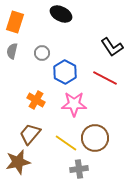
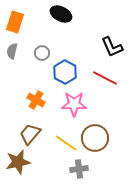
black L-shape: rotated 10 degrees clockwise
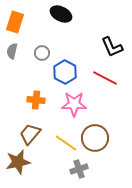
orange cross: rotated 24 degrees counterclockwise
gray cross: rotated 12 degrees counterclockwise
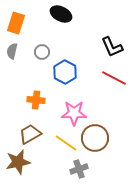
orange rectangle: moved 1 px right, 1 px down
gray circle: moved 1 px up
red line: moved 9 px right
pink star: moved 9 px down
brown trapezoid: rotated 20 degrees clockwise
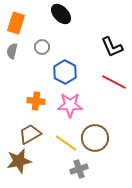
black ellipse: rotated 20 degrees clockwise
gray circle: moved 5 px up
red line: moved 4 px down
orange cross: moved 1 px down
pink star: moved 4 px left, 8 px up
brown star: moved 1 px right, 1 px up
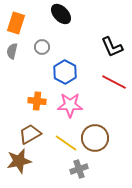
orange cross: moved 1 px right
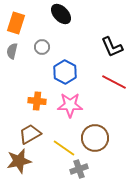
yellow line: moved 2 px left, 5 px down
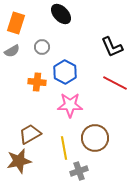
gray semicircle: rotated 133 degrees counterclockwise
red line: moved 1 px right, 1 px down
orange cross: moved 19 px up
yellow line: rotated 45 degrees clockwise
gray cross: moved 2 px down
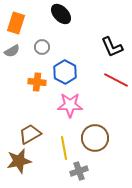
red line: moved 1 px right, 3 px up
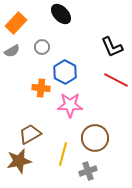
orange rectangle: rotated 25 degrees clockwise
orange cross: moved 4 px right, 6 px down
yellow line: moved 1 px left, 6 px down; rotated 25 degrees clockwise
gray cross: moved 9 px right
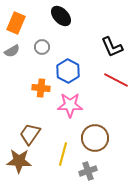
black ellipse: moved 2 px down
orange rectangle: rotated 20 degrees counterclockwise
blue hexagon: moved 3 px right, 1 px up
brown trapezoid: rotated 25 degrees counterclockwise
brown star: rotated 15 degrees clockwise
